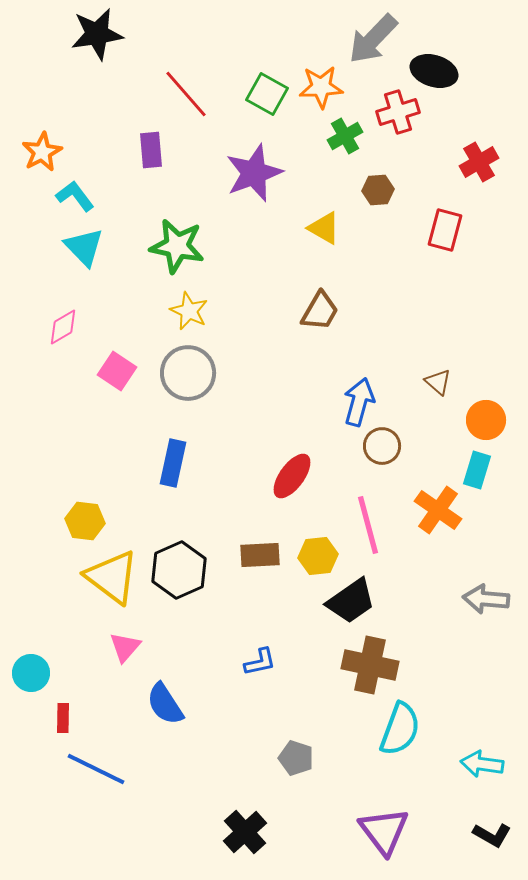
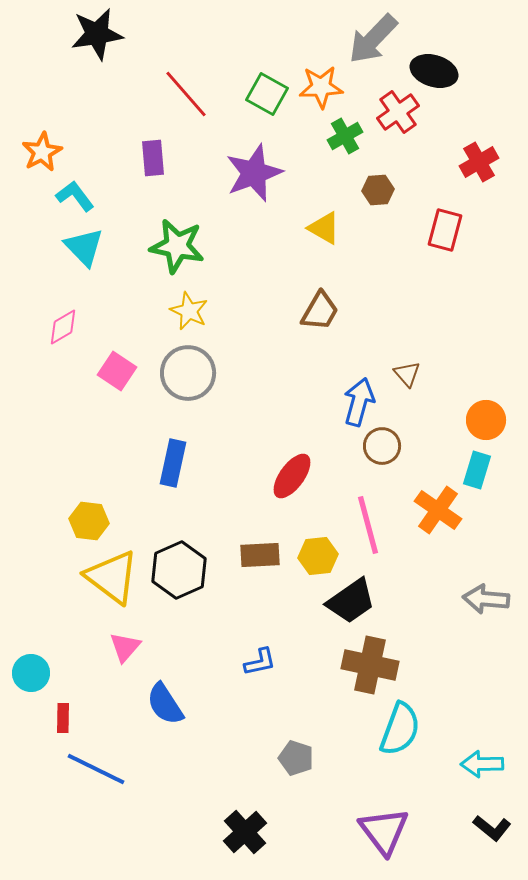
red cross at (398, 112): rotated 18 degrees counterclockwise
purple rectangle at (151, 150): moved 2 px right, 8 px down
brown triangle at (438, 382): moved 31 px left, 8 px up; rotated 8 degrees clockwise
yellow hexagon at (85, 521): moved 4 px right
cyan arrow at (482, 764): rotated 9 degrees counterclockwise
black L-shape at (492, 835): moved 7 px up; rotated 9 degrees clockwise
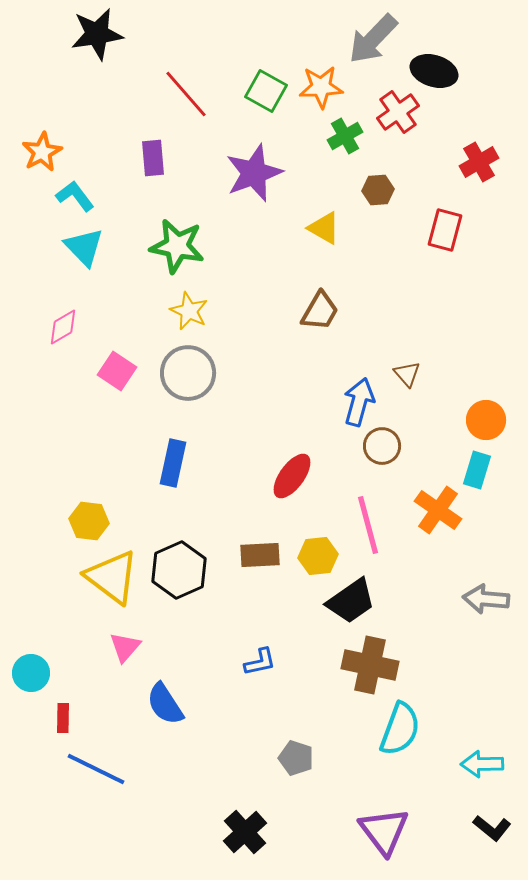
green square at (267, 94): moved 1 px left, 3 px up
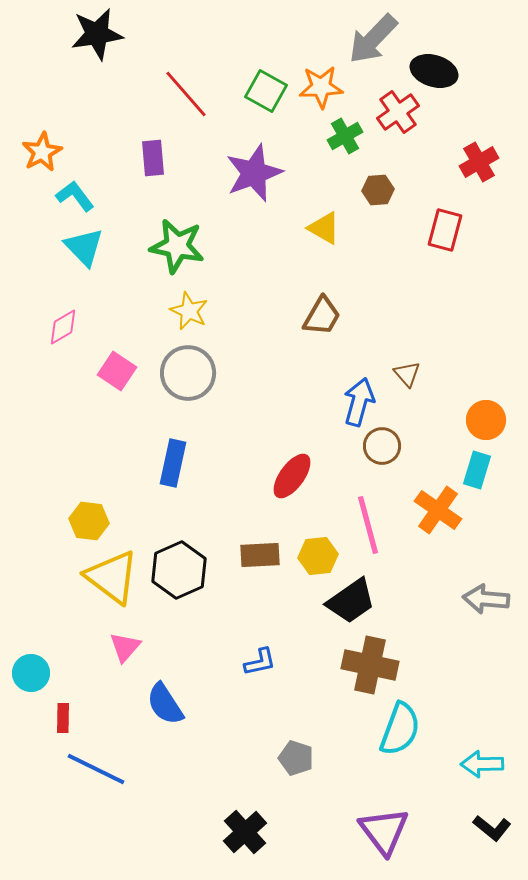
brown trapezoid at (320, 311): moved 2 px right, 5 px down
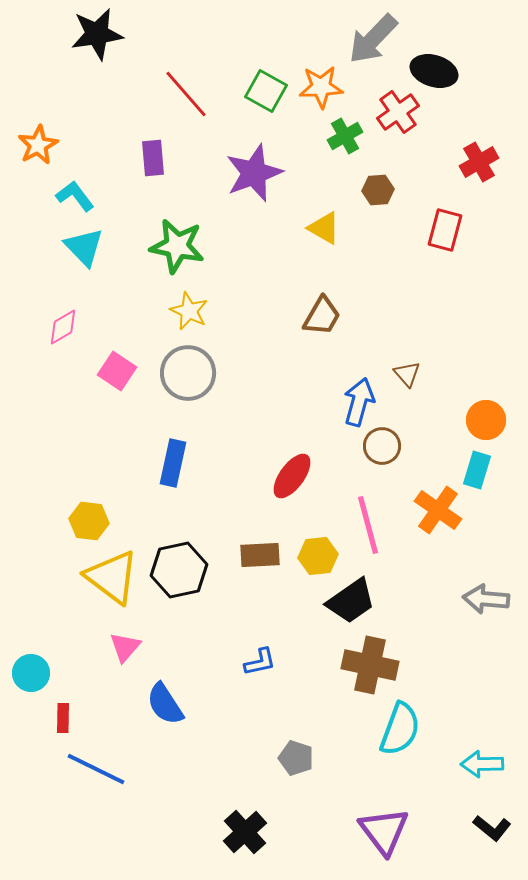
orange star at (42, 152): moved 4 px left, 7 px up
black hexagon at (179, 570): rotated 12 degrees clockwise
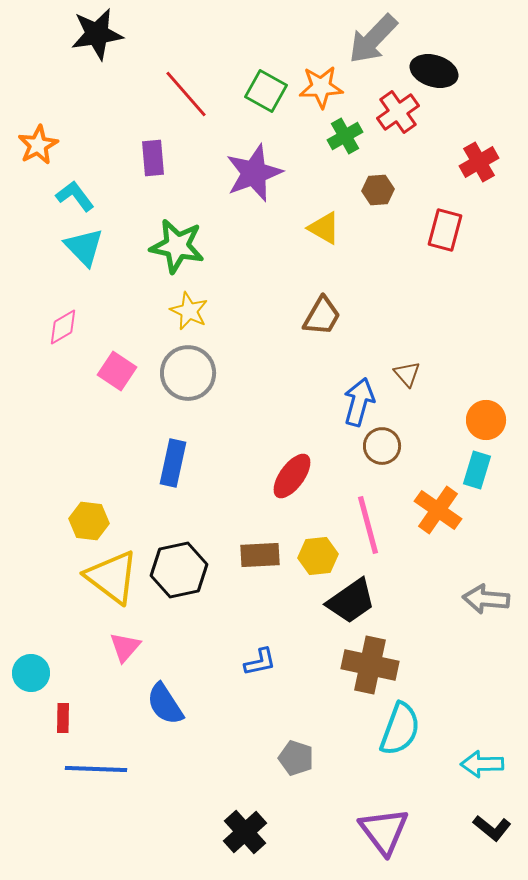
blue line at (96, 769): rotated 24 degrees counterclockwise
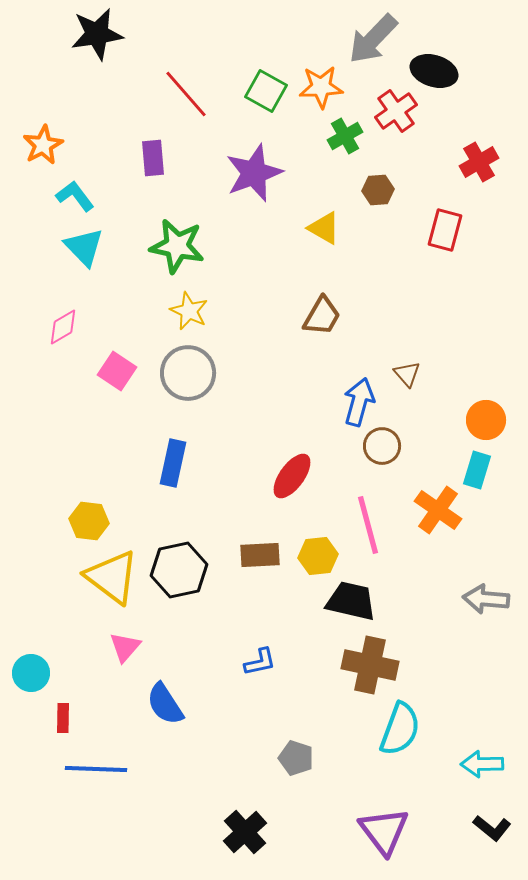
red cross at (398, 112): moved 2 px left, 1 px up
orange star at (38, 145): moved 5 px right
black trapezoid at (351, 601): rotated 132 degrees counterclockwise
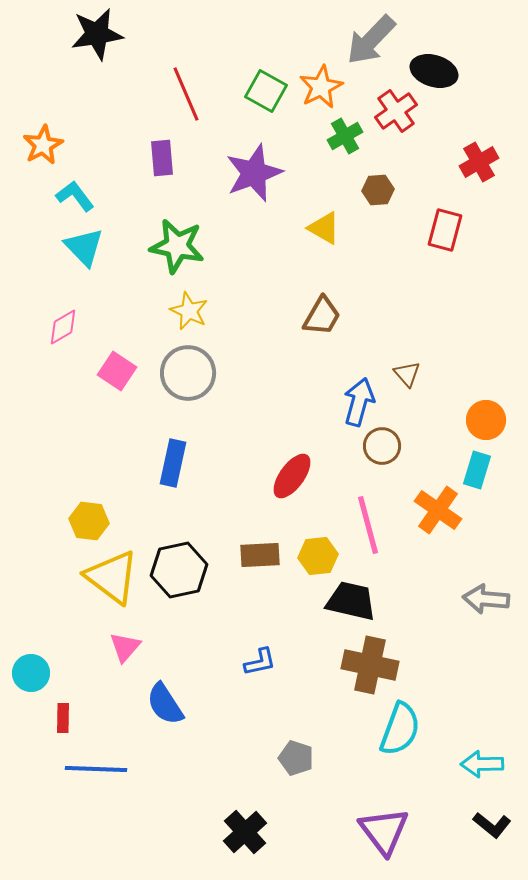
gray arrow at (373, 39): moved 2 px left, 1 px down
orange star at (321, 87): rotated 24 degrees counterclockwise
red line at (186, 94): rotated 18 degrees clockwise
purple rectangle at (153, 158): moved 9 px right
black L-shape at (492, 828): moved 3 px up
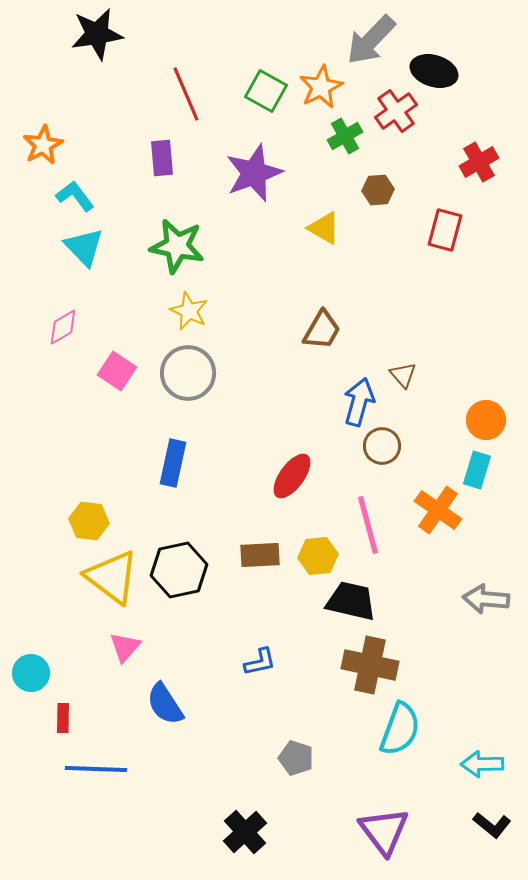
brown trapezoid at (322, 316): moved 14 px down
brown triangle at (407, 374): moved 4 px left, 1 px down
